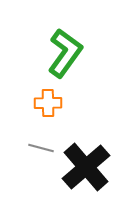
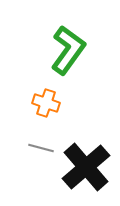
green L-shape: moved 3 px right, 3 px up
orange cross: moved 2 px left; rotated 20 degrees clockwise
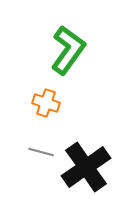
gray line: moved 4 px down
black cross: rotated 6 degrees clockwise
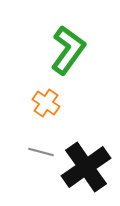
orange cross: rotated 16 degrees clockwise
